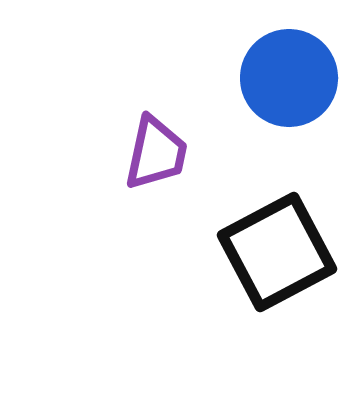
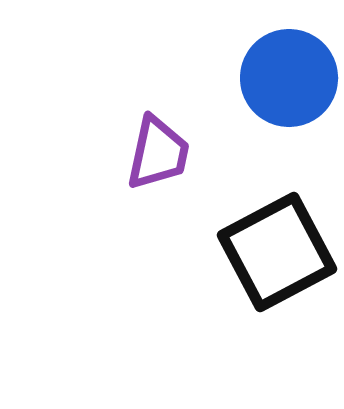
purple trapezoid: moved 2 px right
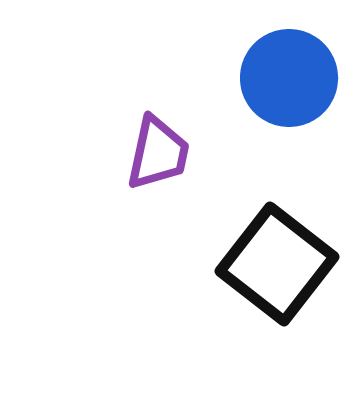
black square: moved 12 px down; rotated 24 degrees counterclockwise
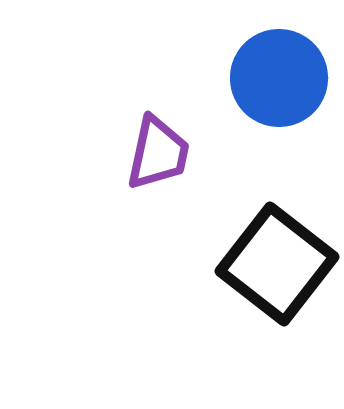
blue circle: moved 10 px left
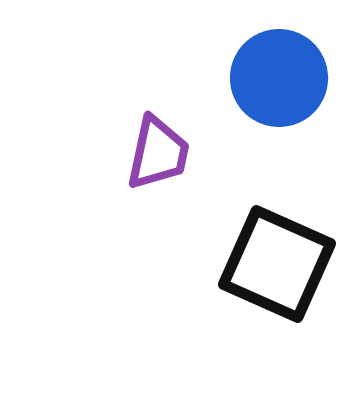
black square: rotated 14 degrees counterclockwise
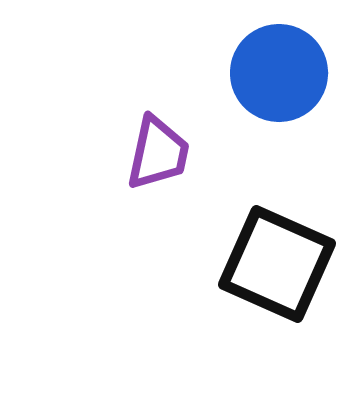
blue circle: moved 5 px up
